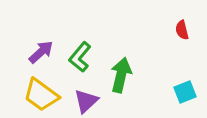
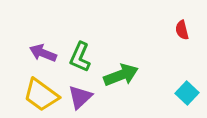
purple arrow: moved 2 px right, 1 px down; rotated 116 degrees counterclockwise
green L-shape: rotated 16 degrees counterclockwise
green arrow: rotated 56 degrees clockwise
cyan square: moved 2 px right, 1 px down; rotated 25 degrees counterclockwise
purple triangle: moved 6 px left, 4 px up
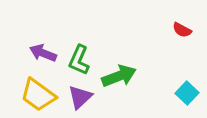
red semicircle: rotated 48 degrees counterclockwise
green L-shape: moved 1 px left, 3 px down
green arrow: moved 2 px left, 1 px down
yellow trapezoid: moved 3 px left
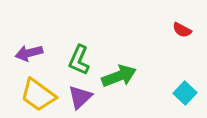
purple arrow: moved 14 px left; rotated 36 degrees counterclockwise
cyan square: moved 2 px left
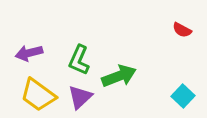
cyan square: moved 2 px left, 3 px down
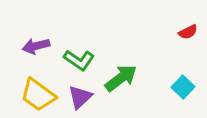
red semicircle: moved 6 px right, 2 px down; rotated 54 degrees counterclockwise
purple arrow: moved 7 px right, 7 px up
green L-shape: rotated 80 degrees counterclockwise
green arrow: moved 2 px right, 2 px down; rotated 16 degrees counterclockwise
cyan square: moved 9 px up
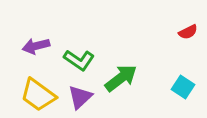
cyan square: rotated 10 degrees counterclockwise
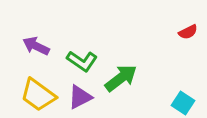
purple arrow: rotated 40 degrees clockwise
green L-shape: moved 3 px right, 1 px down
cyan square: moved 16 px down
purple triangle: rotated 16 degrees clockwise
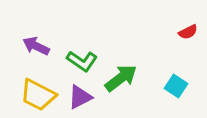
yellow trapezoid: rotated 9 degrees counterclockwise
cyan square: moved 7 px left, 17 px up
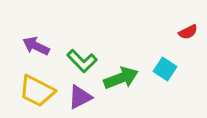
green L-shape: rotated 12 degrees clockwise
green arrow: rotated 16 degrees clockwise
cyan square: moved 11 px left, 17 px up
yellow trapezoid: moved 1 px left, 4 px up
